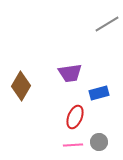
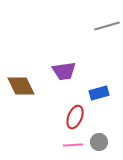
gray line: moved 2 px down; rotated 15 degrees clockwise
purple trapezoid: moved 6 px left, 2 px up
brown diamond: rotated 56 degrees counterclockwise
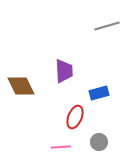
purple trapezoid: rotated 85 degrees counterclockwise
pink line: moved 12 px left, 2 px down
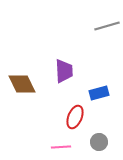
brown diamond: moved 1 px right, 2 px up
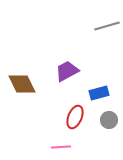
purple trapezoid: moved 3 px right; rotated 115 degrees counterclockwise
gray circle: moved 10 px right, 22 px up
